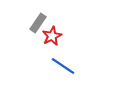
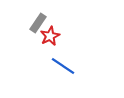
red star: moved 2 px left
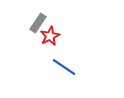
blue line: moved 1 px right, 1 px down
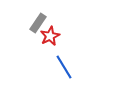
blue line: rotated 25 degrees clockwise
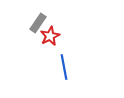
blue line: rotated 20 degrees clockwise
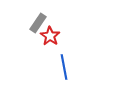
red star: rotated 12 degrees counterclockwise
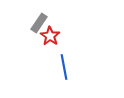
gray rectangle: moved 1 px right
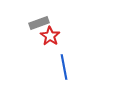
gray rectangle: rotated 36 degrees clockwise
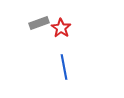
red star: moved 11 px right, 8 px up
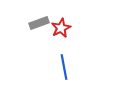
red star: rotated 12 degrees clockwise
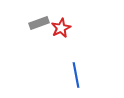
blue line: moved 12 px right, 8 px down
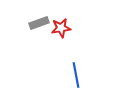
red star: rotated 18 degrees clockwise
